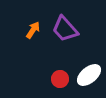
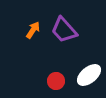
purple trapezoid: moved 1 px left, 1 px down
red circle: moved 4 px left, 2 px down
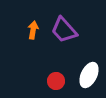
orange arrow: rotated 24 degrees counterclockwise
white ellipse: rotated 25 degrees counterclockwise
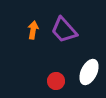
white ellipse: moved 3 px up
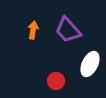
purple trapezoid: moved 4 px right
white ellipse: moved 1 px right, 8 px up
